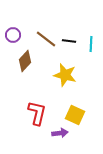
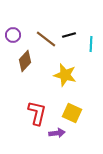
black line: moved 6 px up; rotated 24 degrees counterclockwise
yellow square: moved 3 px left, 2 px up
purple arrow: moved 3 px left
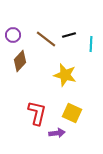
brown diamond: moved 5 px left
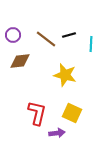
brown diamond: rotated 40 degrees clockwise
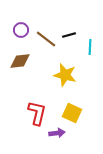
purple circle: moved 8 px right, 5 px up
cyan line: moved 1 px left, 3 px down
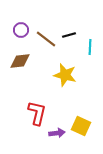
yellow square: moved 9 px right, 13 px down
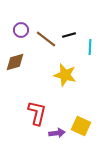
brown diamond: moved 5 px left, 1 px down; rotated 10 degrees counterclockwise
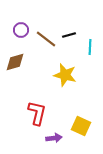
purple arrow: moved 3 px left, 5 px down
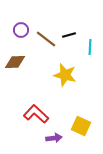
brown diamond: rotated 15 degrees clockwise
red L-shape: moved 1 px left, 1 px down; rotated 60 degrees counterclockwise
